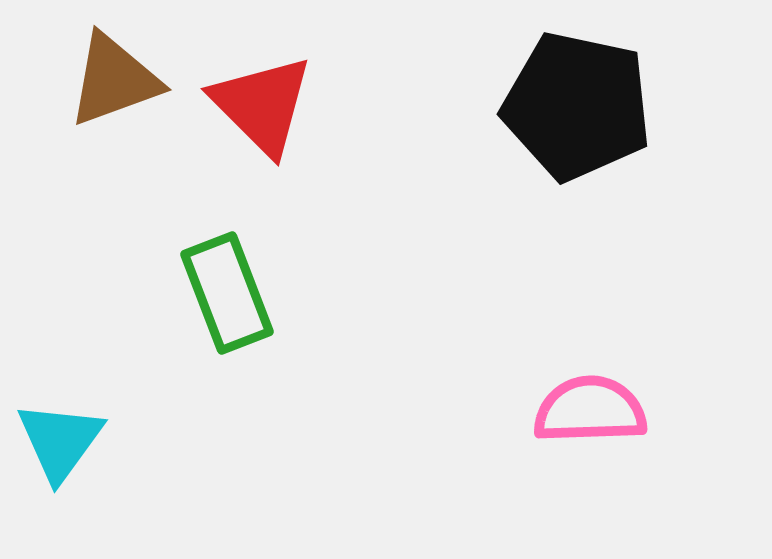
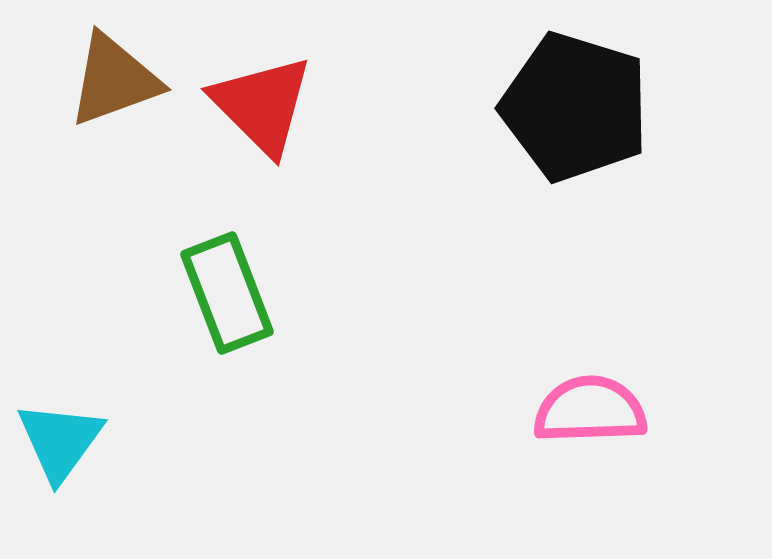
black pentagon: moved 2 px left, 1 px down; rotated 5 degrees clockwise
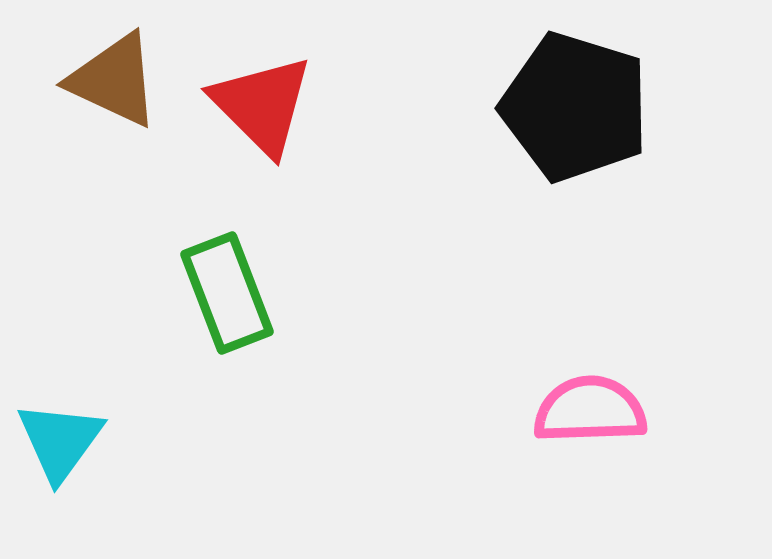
brown triangle: rotated 45 degrees clockwise
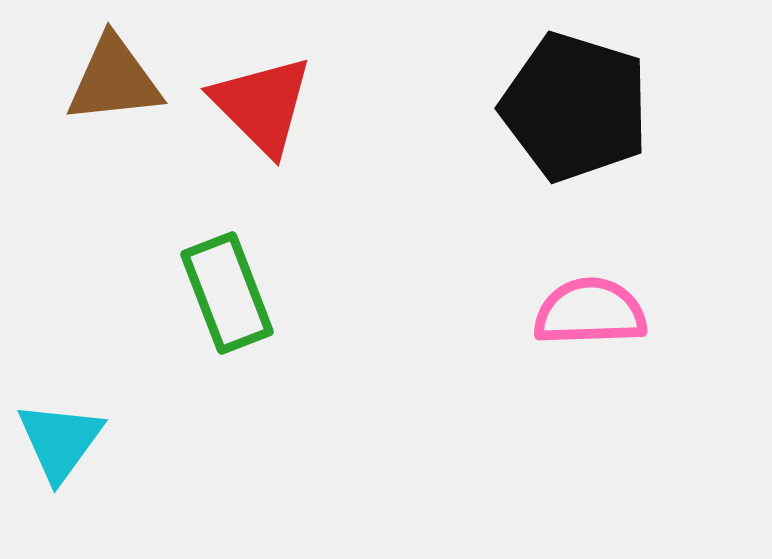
brown triangle: rotated 31 degrees counterclockwise
pink semicircle: moved 98 px up
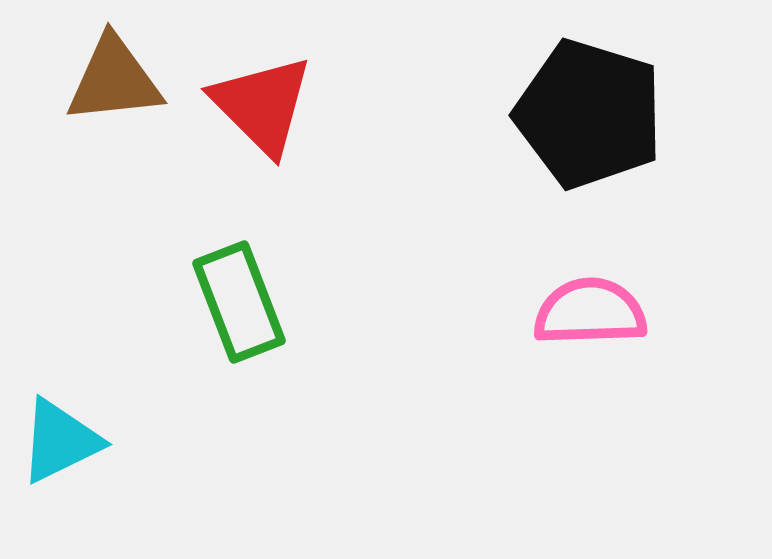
black pentagon: moved 14 px right, 7 px down
green rectangle: moved 12 px right, 9 px down
cyan triangle: rotated 28 degrees clockwise
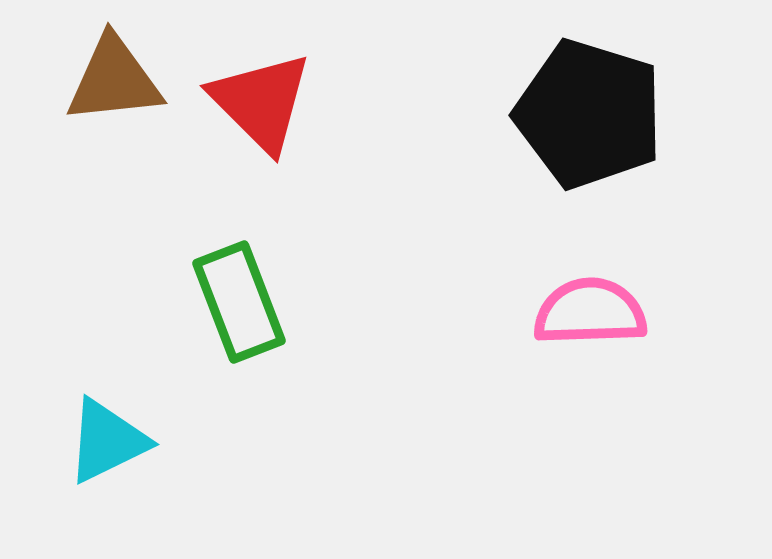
red triangle: moved 1 px left, 3 px up
cyan triangle: moved 47 px right
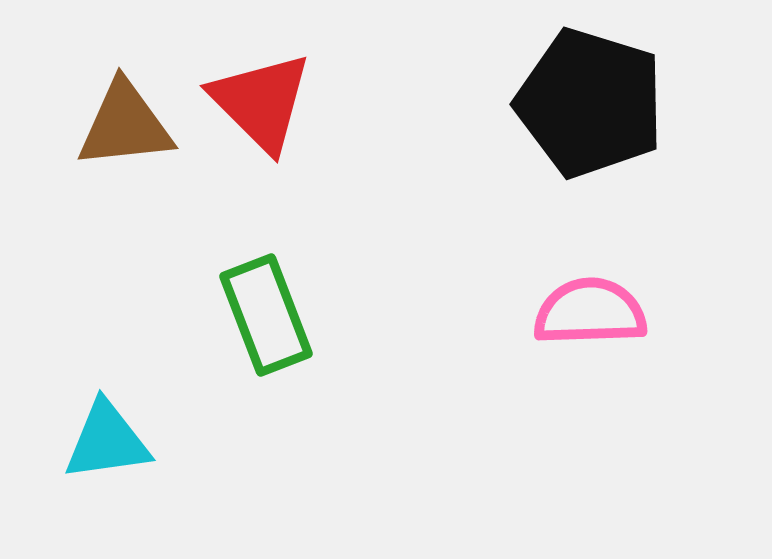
brown triangle: moved 11 px right, 45 px down
black pentagon: moved 1 px right, 11 px up
green rectangle: moved 27 px right, 13 px down
cyan triangle: rotated 18 degrees clockwise
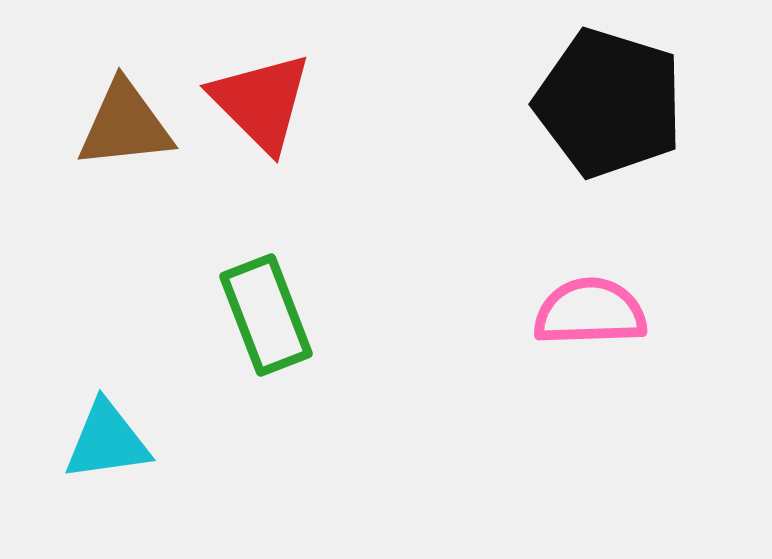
black pentagon: moved 19 px right
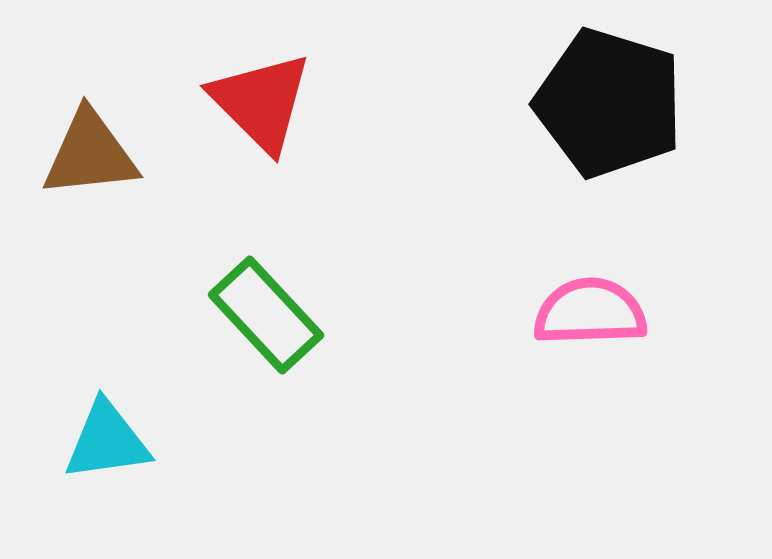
brown triangle: moved 35 px left, 29 px down
green rectangle: rotated 22 degrees counterclockwise
